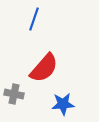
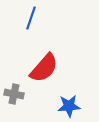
blue line: moved 3 px left, 1 px up
blue star: moved 6 px right, 2 px down
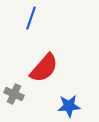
gray cross: rotated 12 degrees clockwise
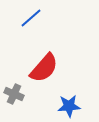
blue line: rotated 30 degrees clockwise
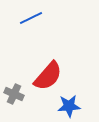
blue line: rotated 15 degrees clockwise
red semicircle: moved 4 px right, 8 px down
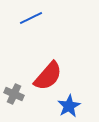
blue star: rotated 25 degrees counterclockwise
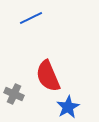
red semicircle: rotated 116 degrees clockwise
blue star: moved 1 px left, 1 px down
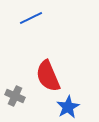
gray cross: moved 1 px right, 2 px down
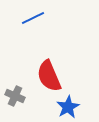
blue line: moved 2 px right
red semicircle: moved 1 px right
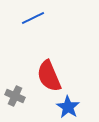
blue star: rotated 10 degrees counterclockwise
